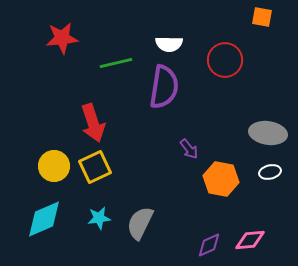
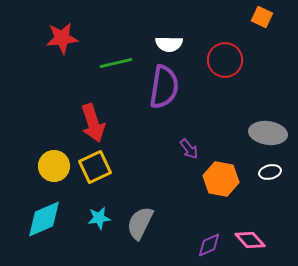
orange square: rotated 15 degrees clockwise
pink diamond: rotated 52 degrees clockwise
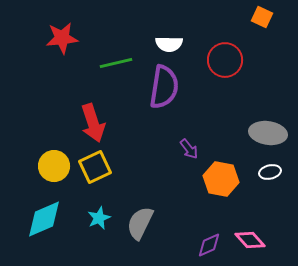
cyan star: rotated 15 degrees counterclockwise
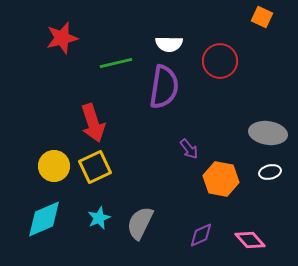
red star: rotated 8 degrees counterclockwise
red circle: moved 5 px left, 1 px down
purple diamond: moved 8 px left, 10 px up
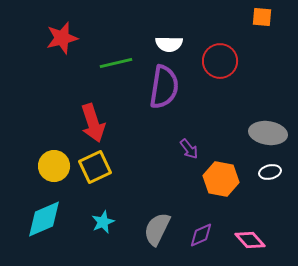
orange square: rotated 20 degrees counterclockwise
cyan star: moved 4 px right, 4 px down
gray semicircle: moved 17 px right, 6 px down
